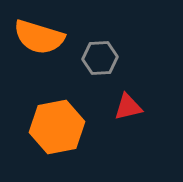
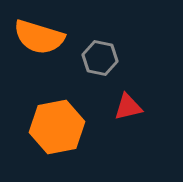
gray hexagon: rotated 16 degrees clockwise
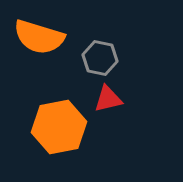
red triangle: moved 20 px left, 8 px up
orange hexagon: moved 2 px right
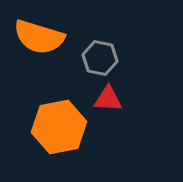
red triangle: rotated 16 degrees clockwise
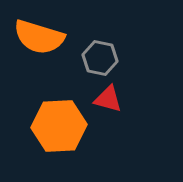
red triangle: rotated 12 degrees clockwise
orange hexagon: moved 1 px up; rotated 8 degrees clockwise
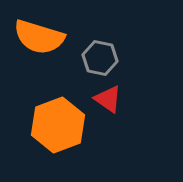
red triangle: rotated 20 degrees clockwise
orange hexagon: moved 1 px left, 1 px up; rotated 18 degrees counterclockwise
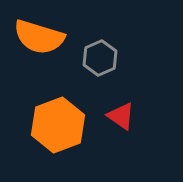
gray hexagon: rotated 24 degrees clockwise
red triangle: moved 13 px right, 17 px down
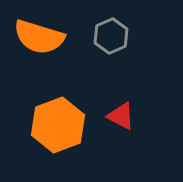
gray hexagon: moved 11 px right, 22 px up
red triangle: rotated 8 degrees counterclockwise
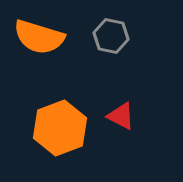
gray hexagon: rotated 24 degrees counterclockwise
orange hexagon: moved 2 px right, 3 px down
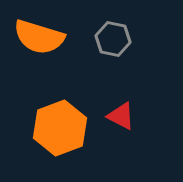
gray hexagon: moved 2 px right, 3 px down
